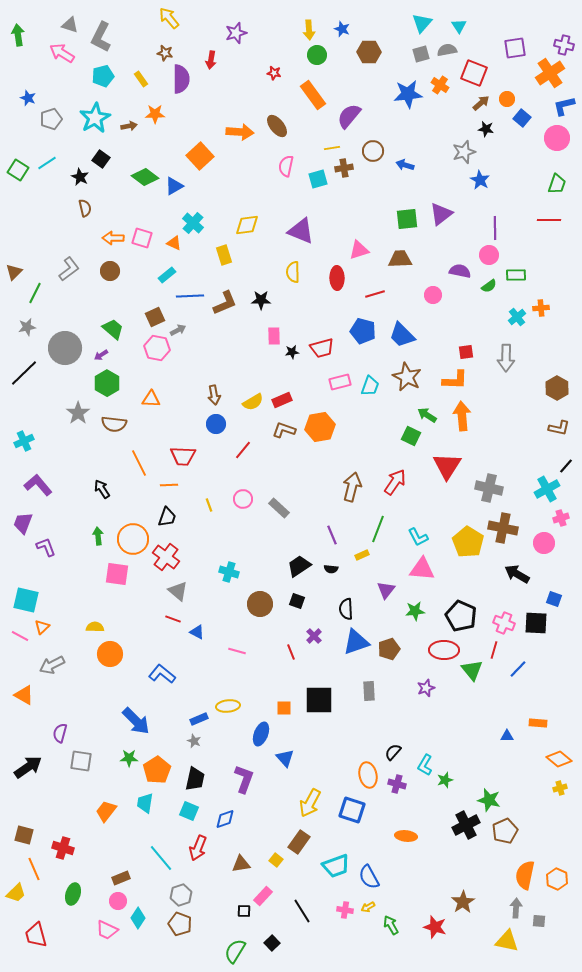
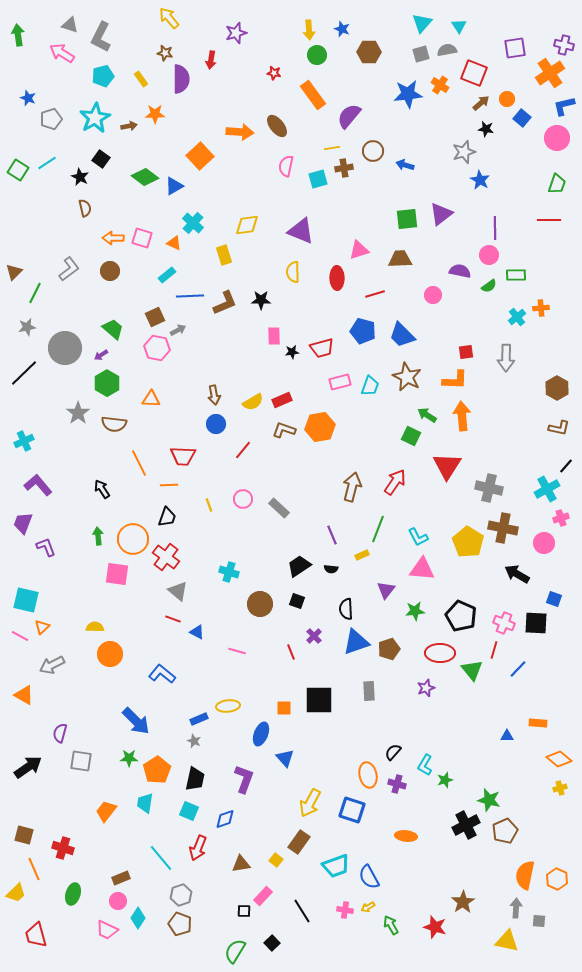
red ellipse at (444, 650): moved 4 px left, 3 px down
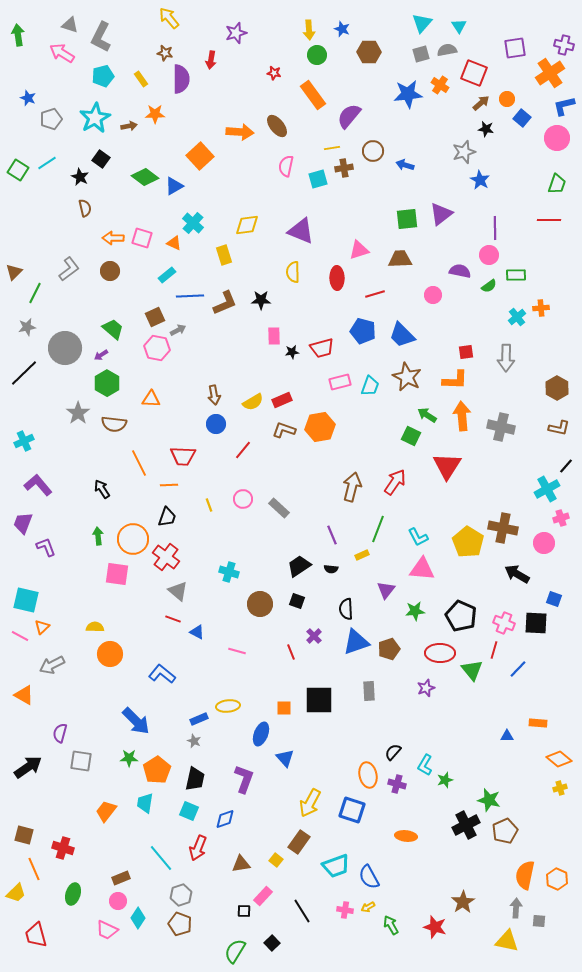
gray cross at (489, 488): moved 12 px right, 61 px up
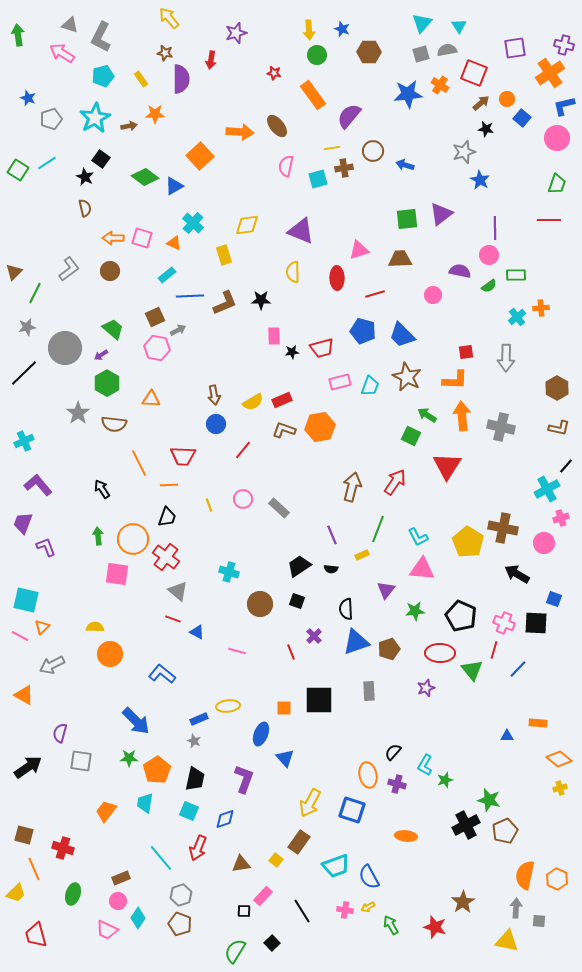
black star at (80, 177): moved 5 px right
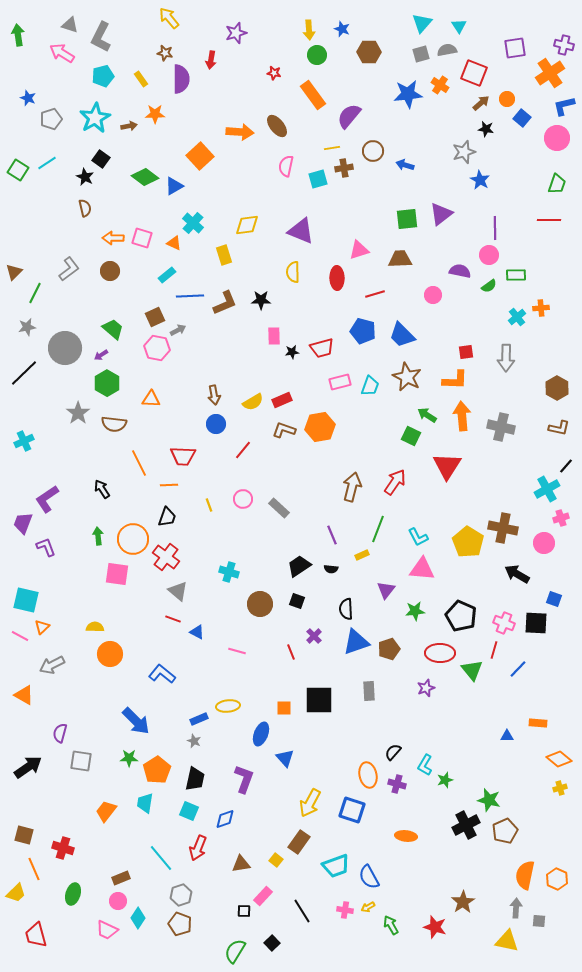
purple L-shape at (38, 485): moved 9 px right, 14 px down; rotated 84 degrees counterclockwise
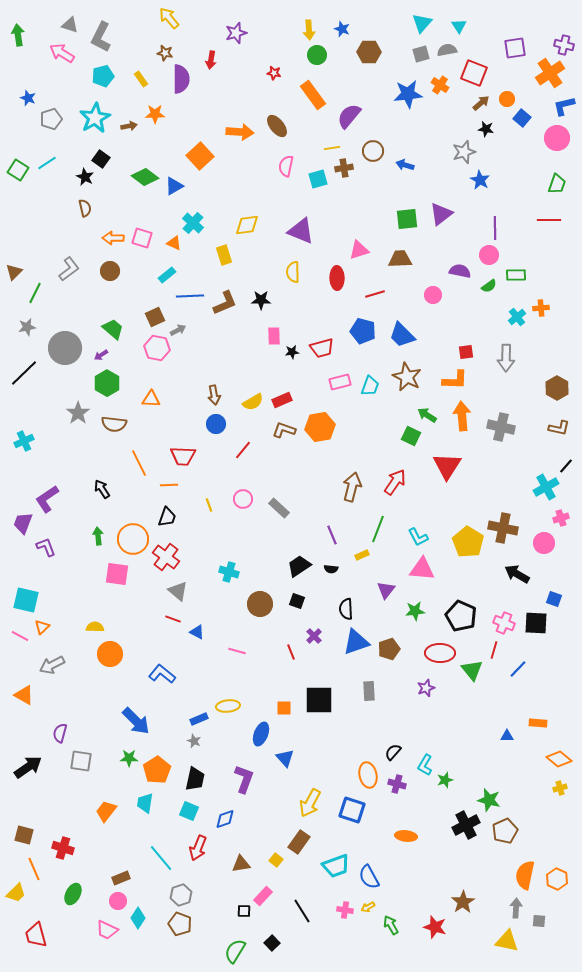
cyan cross at (547, 489): moved 1 px left, 2 px up
green ellipse at (73, 894): rotated 10 degrees clockwise
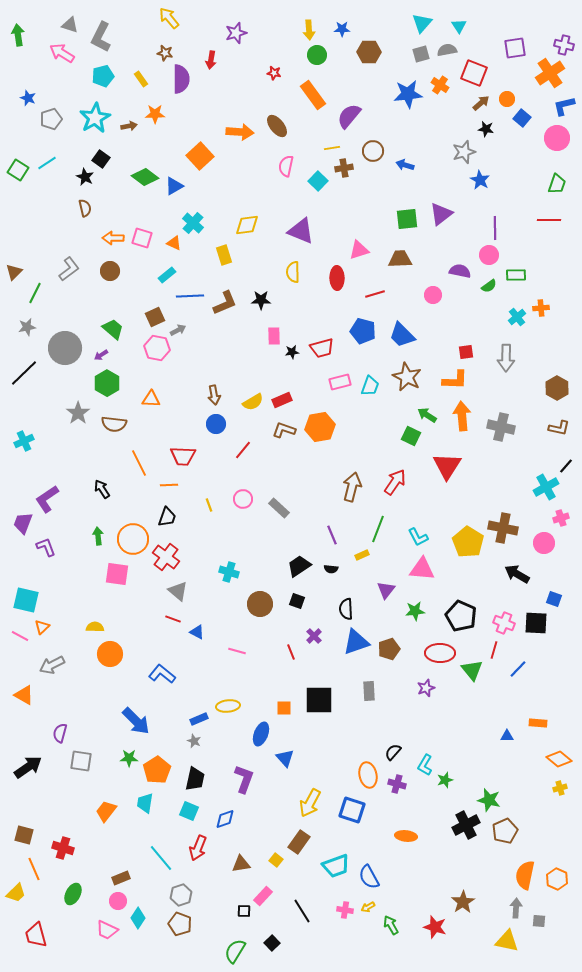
blue star at (342, 29): rotated 21 degrees counterclockwise
cyan square at (318, 179): moved 2 px down; rotated 30 degrees counterclockwise
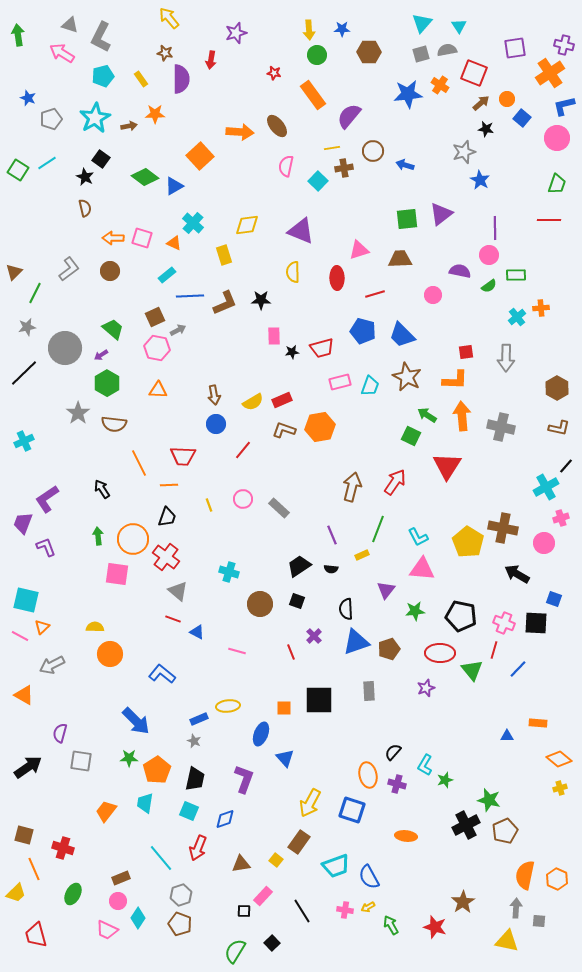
orange triangle at (151, 399): moved 7 px right, 9 px up
black pentagon at (461, 616): rotated 12 degrees counterclockwise
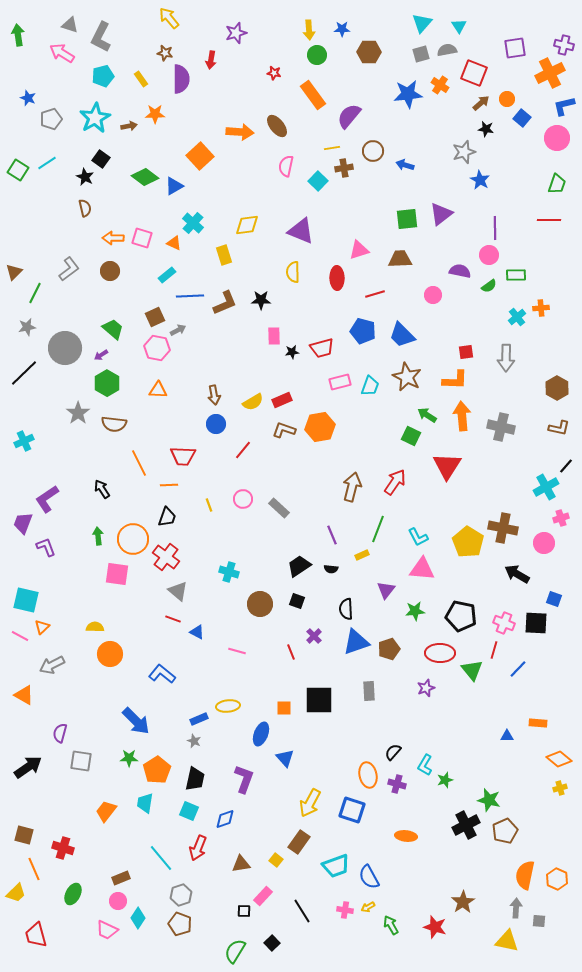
orange cross at (550, 73): rotated 8 degrees clockwise
